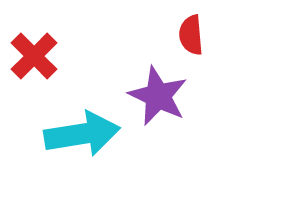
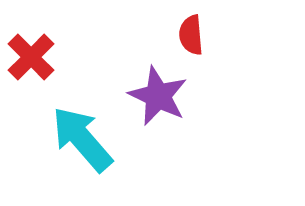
red cross: moved 3 px left, 1 px down
cyan arrow: moved 5 px down; rotated 122 degrees counterclockwise
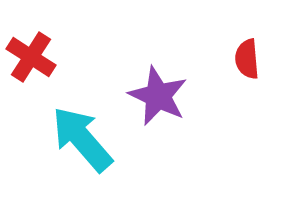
red semicircle: moved 56 px right, 24 px down
red cross: rotated 12 degrees counterclockwise
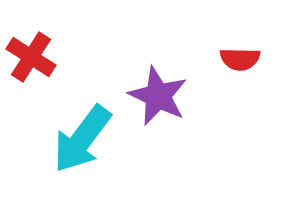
red semicircle: moved 7 px left; rotated 84 degrees counterclockwise
cyan arrow: rotated 102 degrees counterclockwise
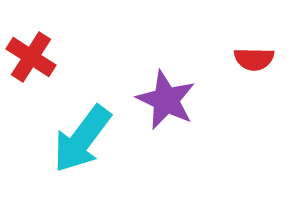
red semicircle: moved 14 px right
purple star: moved 8 px right, 4 px down
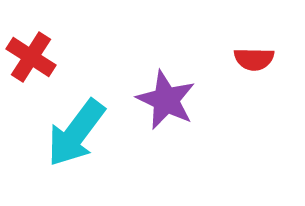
cyan arrow: moved 6 px left, 6 px up
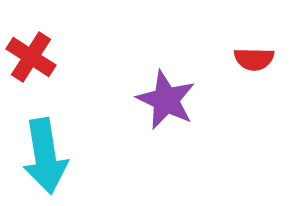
cyan arrow: moved 31 px left, 23 px down; rotated 46 degrees counterclockwise
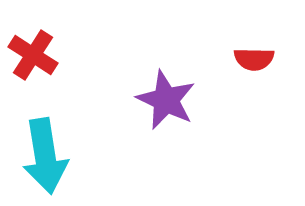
red cross: moved 2 px right, 2 px up
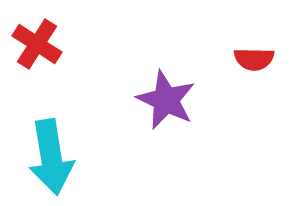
red cross: moved 4 px right, 11 px up
cyan arrow: moved 6 px right, 1 px down
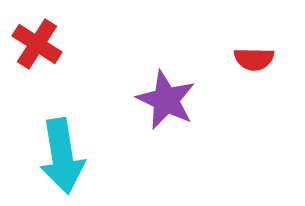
cyan arrow: moved 11 px right, 1 px up
